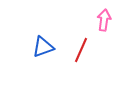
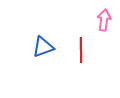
red line: rotated 25 degrees counterclockwise
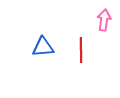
blue triangle: rotated 15 degrees clockwise
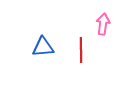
pink arrow: moved 1 px left, 4 px down
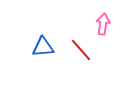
red line: rotated 40 degrees counterclockwise
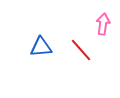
blue triangle: moved 2 px left
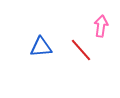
pink arrow: moved 2 px left, 2 px down
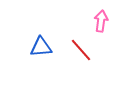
pink arrow: moved 5 px up
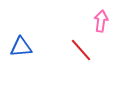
blue triangle: moved 20 px left
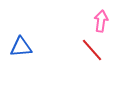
red line: moved 11 px right
